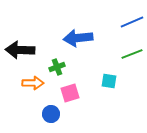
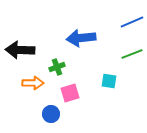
blue arrow: moved 3 px right
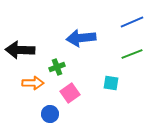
cyan square: moved 2 px right, 2 px down
pink square: rotated 18 degrees counterclockwise
blue circle: moved 1 px left
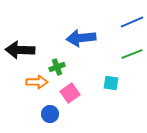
orange arrow: moved 4 px right, 1 px up
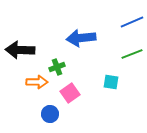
cyan square: moved 1 px up
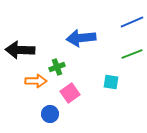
orange arrow: moved 1 px left, 1 px up
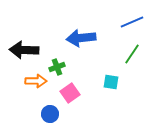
black arrow: moved 4 px right
green line: rotated 35 degrees counterclockwise
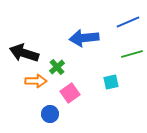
blue line: moved 4 px left
blue arrow: moved 3 px right
black arrow: moved 3 px down; rotated 16 degrees clockwise
green line: rotated 40 degrees clockwise
green cross: rotated 21 degrees counterclockwise
cyan square: rotated 21 degrees counterclockwise
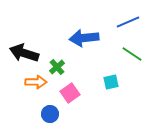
green line: rotated 50 degrees clockwise
orange arrow: moved 1 px down
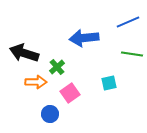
green line: rotated 25 degrees counterclockwise
cyan square: moved 2 px left, 1 px down
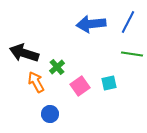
blue line: rotated 40 degrees counterclockwise
blue arrow: moved 7 px right, 14 px up
orange arrow: rotated 120 degrees counterclockwise
pink square: moved 10 px right, 7 px up
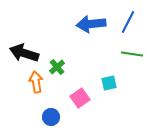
orange arrow: rotated 20 degrees clockwise
pink square: moved 12 px down
blue circle: moved 1 px right, 3 px down
